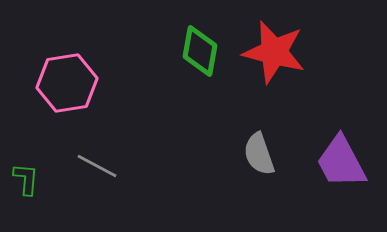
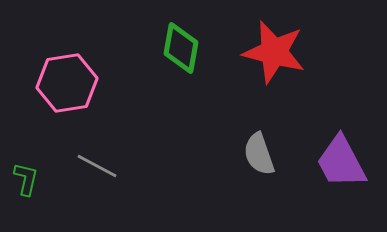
green diamond: moved 19 px left, 3 px up
green L-shape: rotated 8 degrees clockwise
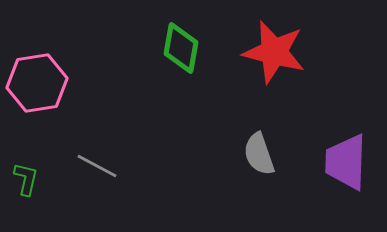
pink hexagon: moved 30 px left
purple trapezoid: moved 5 px right; rotated 30 degrees clockwise
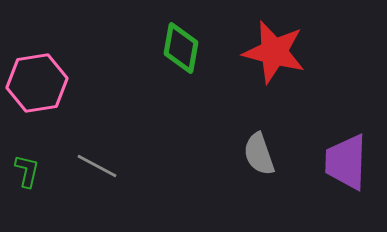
green L-shape: moved 1 px right, 8 px up
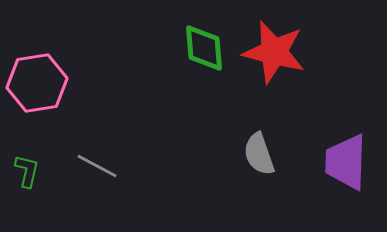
green diamond: moved 23 px right; rotated 15 degrees counterclockwise
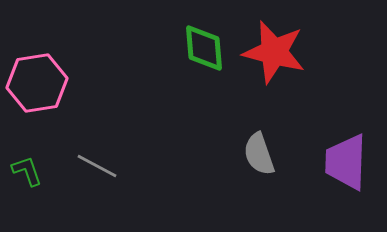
green L-shape: rotated 32 degrees counterclockwise
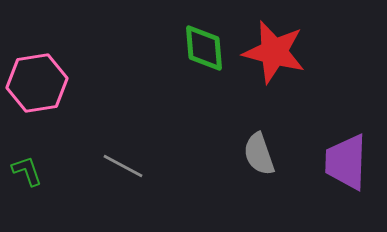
gray line: moved 26 px right
